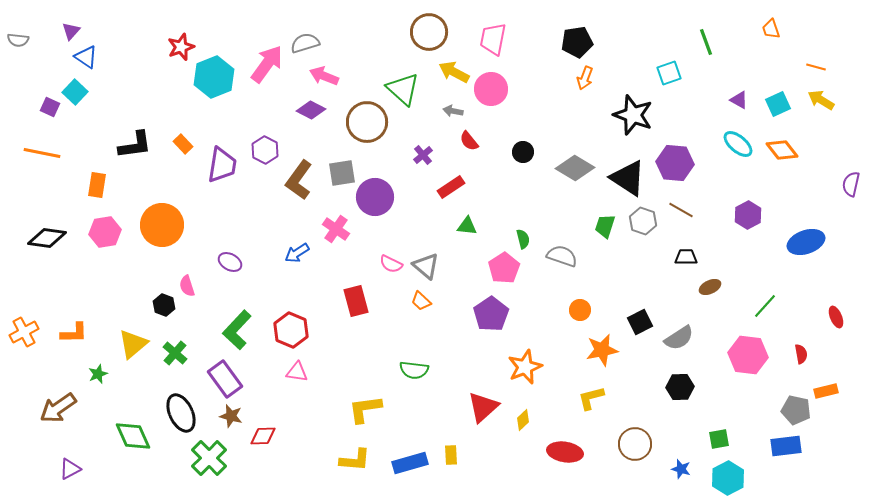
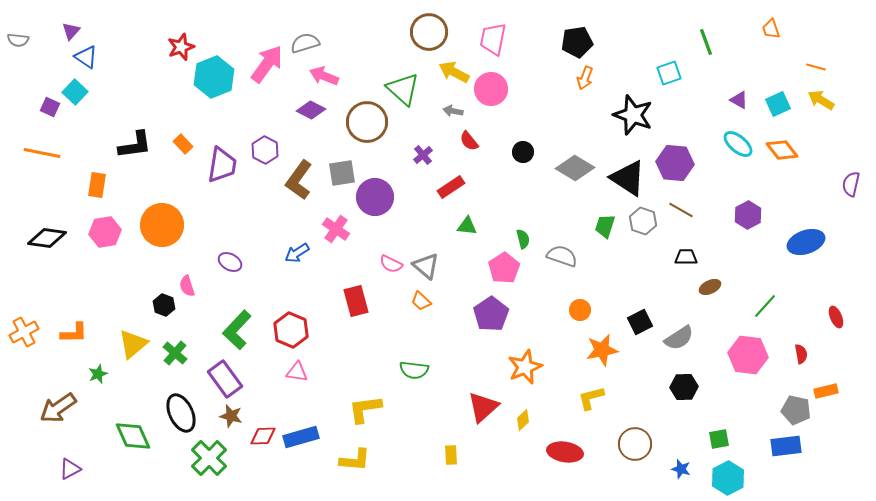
black hexagon at (680, 387): moved 4 px right
blue rectangle at (410, 463): moved 109 px left, 26 px up
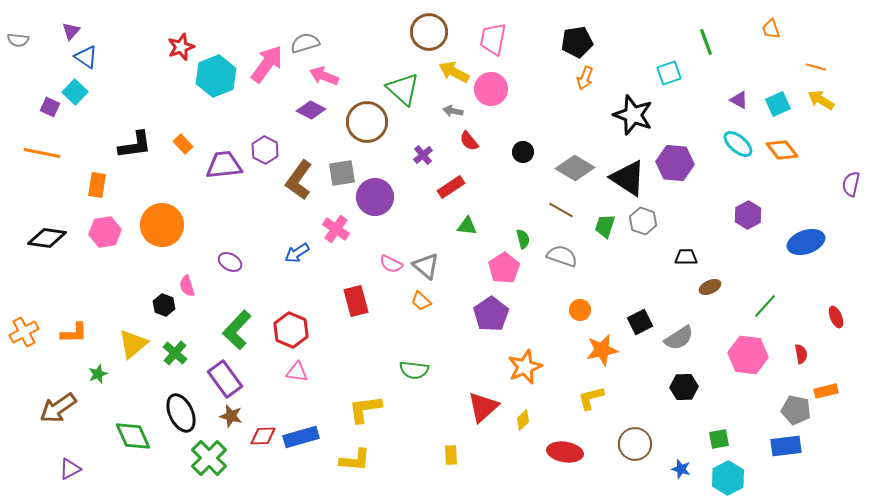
cyan hexagon at (214, 77): moved 2 px right, 1 px up
purple trapezoid at (222, 165): moved 2 px right; rotated 105 degrees counterclockwise
brown line at (681, 210): moved 120 px left
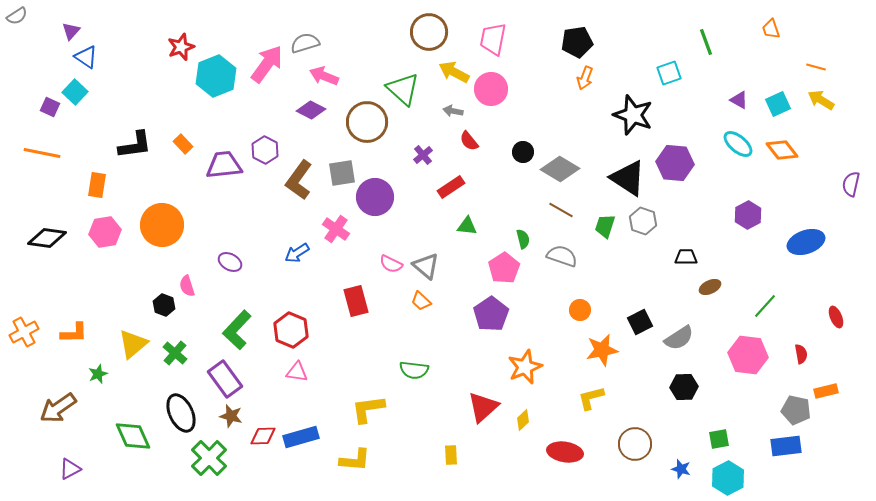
gray semicircle at (18, 40): moved 1 px left, 24 px up; rotated 40 degrees counterclockwise
gray diamond at (575, 168): moved 15 px left, 1 px down
yellow L-shape at (365, 409): moved 3 px right
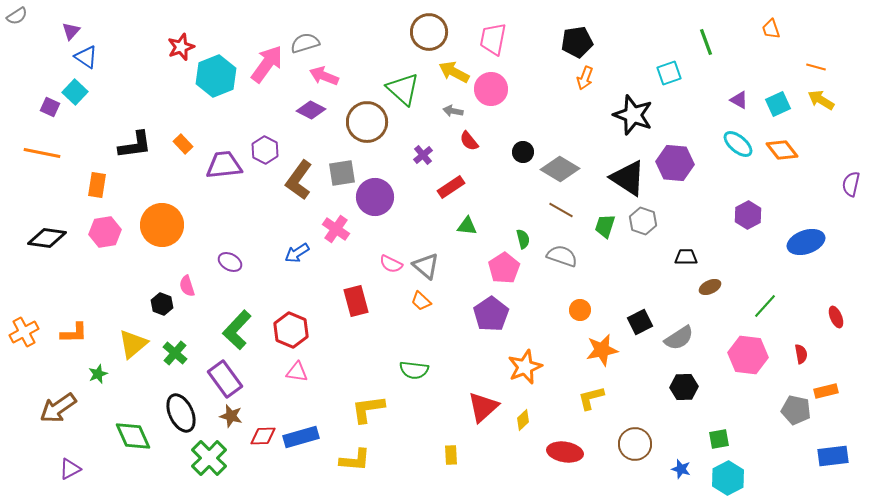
black hexagon at (164, 305): moved 2 px left, 1 px up
blue rectangle at (786, 446): moved 47 px right, 10 px down
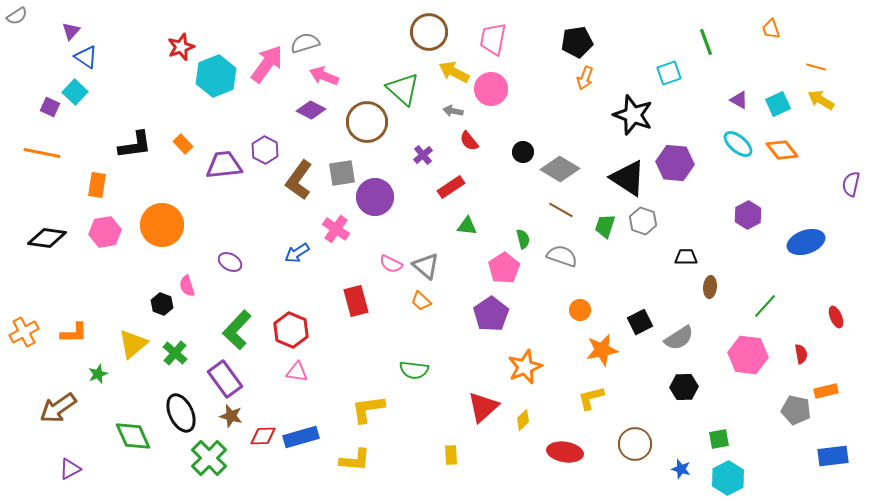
brown ellipse at (710, 287): rotated 60 degrees counterclockwise
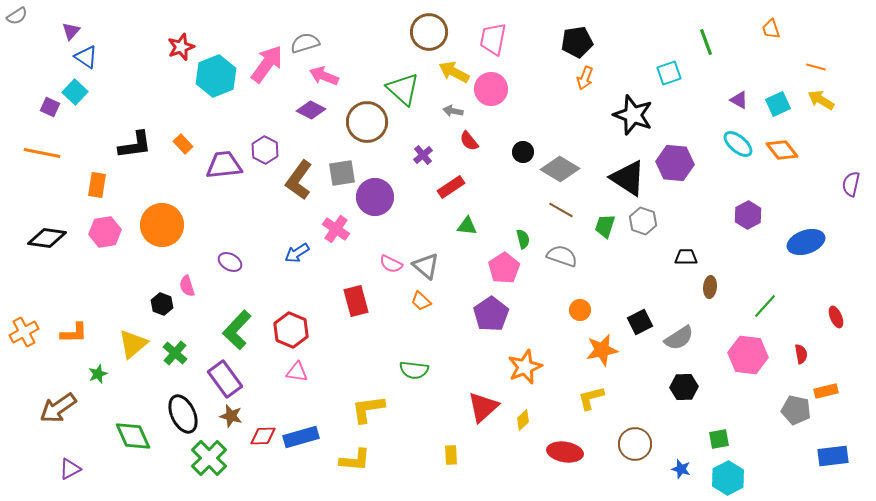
black ellipse at (181, 413): moved 2 px right, 1 px down
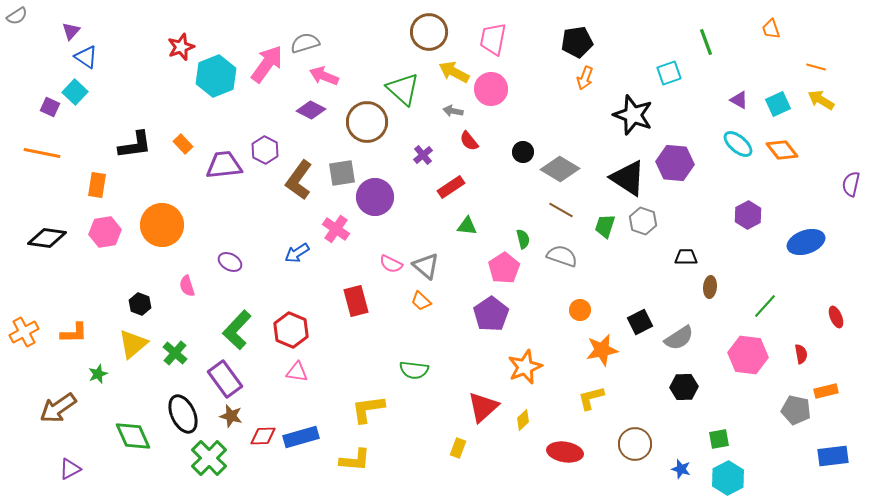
black hexagon at (162, 304): moved 22 px left
yellow rectangle at (451, 455): moved 7 px right, 7 px up; rotated 24 degrees clockwise
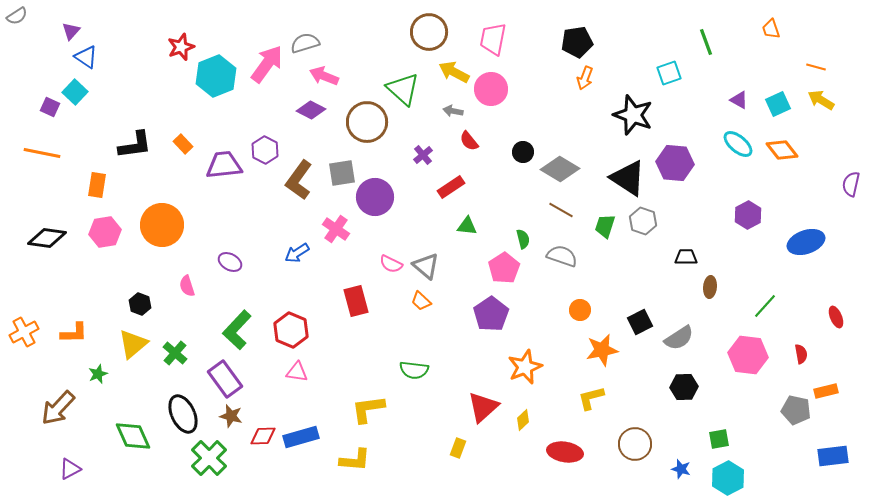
brown arrow at (58, 408): rotated 12 degrees counterclockwise
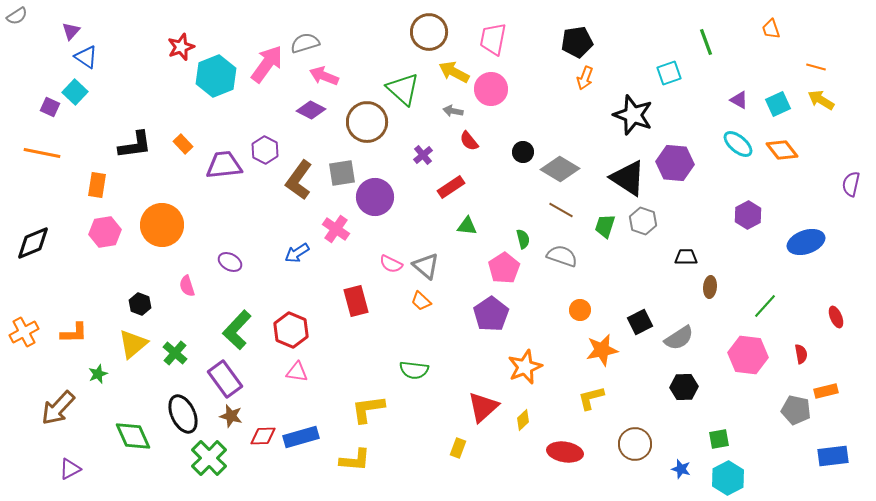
black diamond at (47, 238): moved 14 px left, 5 px down; rotated 30 degrees counterclockwise
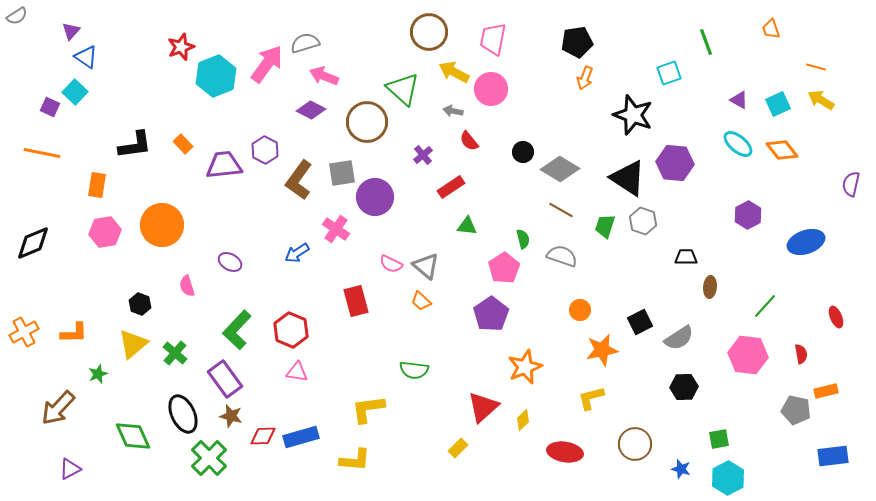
yellow rectangle at (458, 448): rotated 24 degrees clockwise
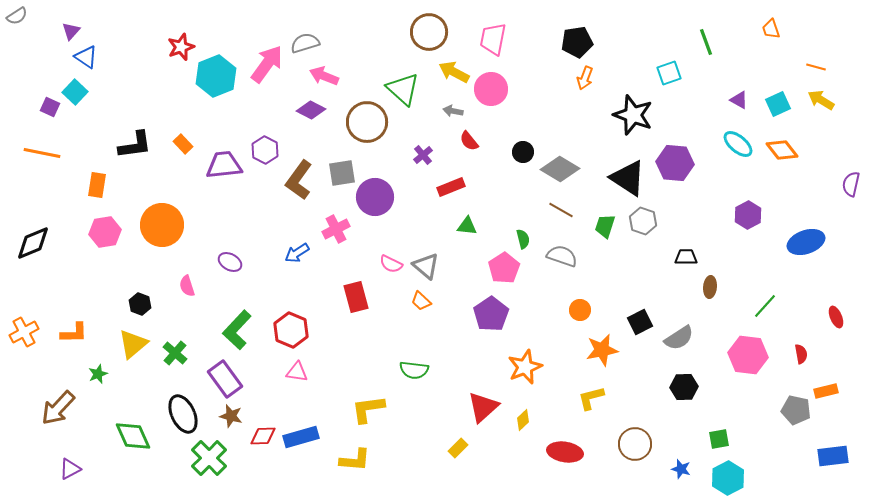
red rectangle at (451, 187): rotated 12 degrees clockwise
pink cross at (336, 229): rotated 28 degrees clockwise
red rectangle at (356, 301): moved 4 px up
